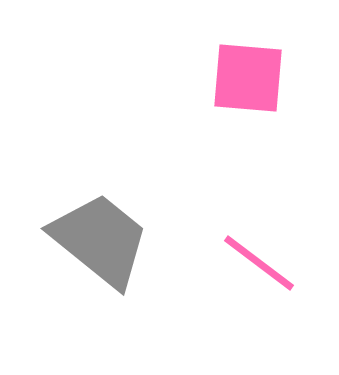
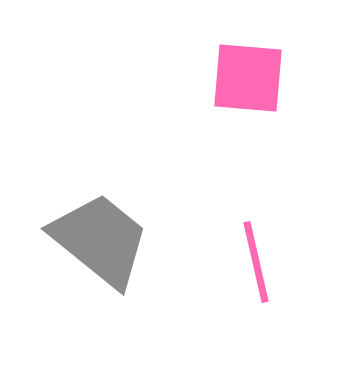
pink line: moved 3 px left, 1 px up; rotated 40 degrees clockwise
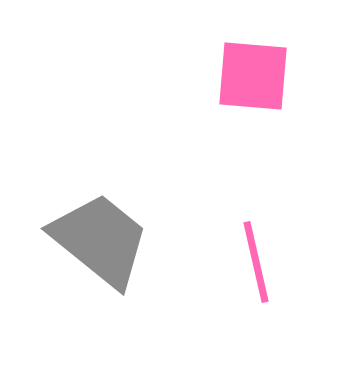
pink square: moved 5 px right, 2 px up
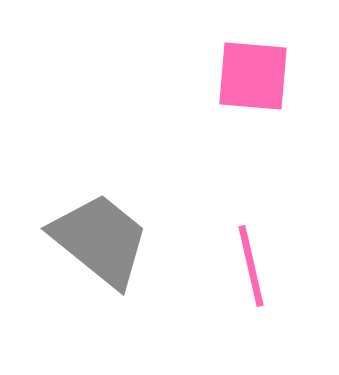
pink line: moved 5 px left, 4 px down
